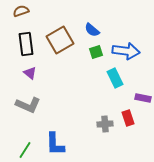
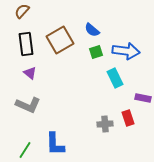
brown semicircle: moved 1 px right; rotated 28 degrees counterclockwise
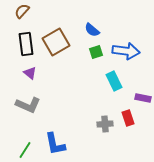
brown square: moved 4 px left, 2 px down
cyan rectangle: moved 1 px left, 3 px down
blue L-shape: rotated 10 degrees counterclockwise
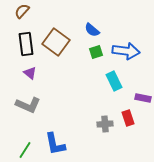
brown square: rotated 24 degrees counterclockwise
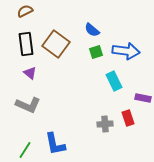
brown semicircle: moved 3 px right; rotated 21 degrees clockwise
brown square: moved 2 px down
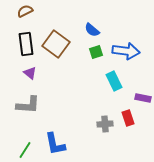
gray L-shape: rotated 20 degrees counterclockwise
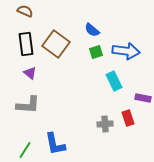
brown semicircle: rotated 49 degrees clockwise
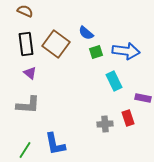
blue semicircle: moved 6 px left, 3 px down
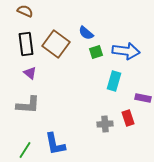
cyan rectangle: rotated 42 degrees clockwise
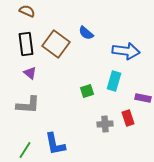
brown semicircle: moved 2 px right
green square: moved 9 px left, 39 px down
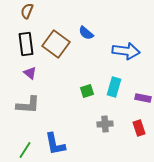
brown semicircle: rotated 91 degrees counterclockwise
cyan rectangle: moved 6 px down
red rectangle: moved 11 px right, 10 px down
